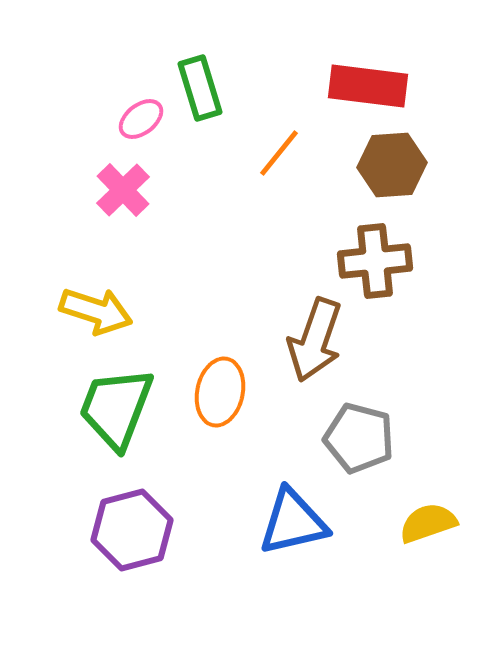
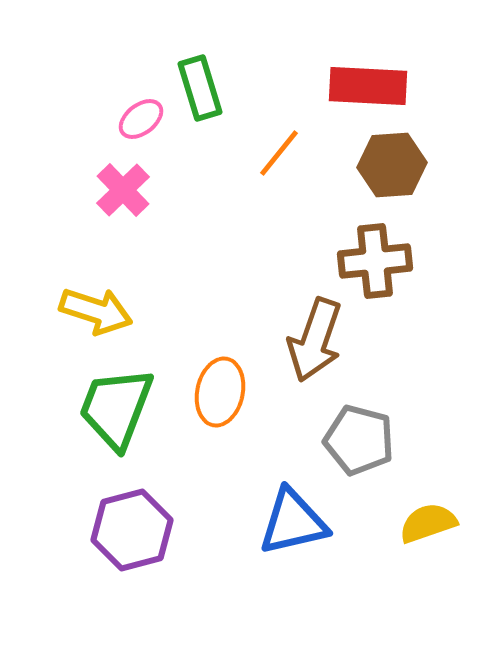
red rectangle: rotated 4 degrees counterclockwise
gray pentagon: moved 2 px down
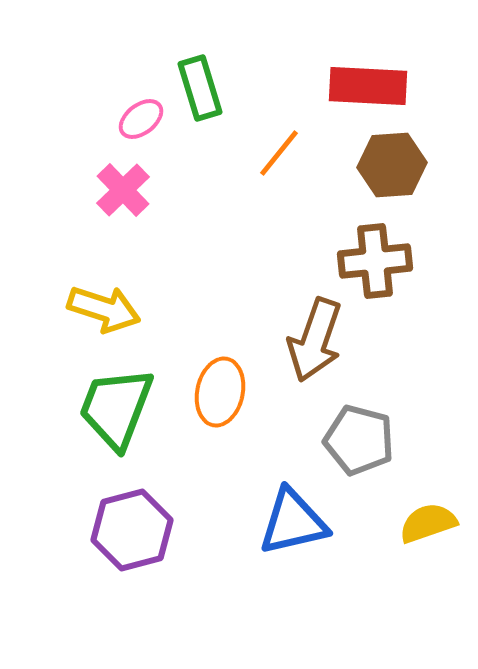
yellow arrow: moved 8 px right, 2 px up
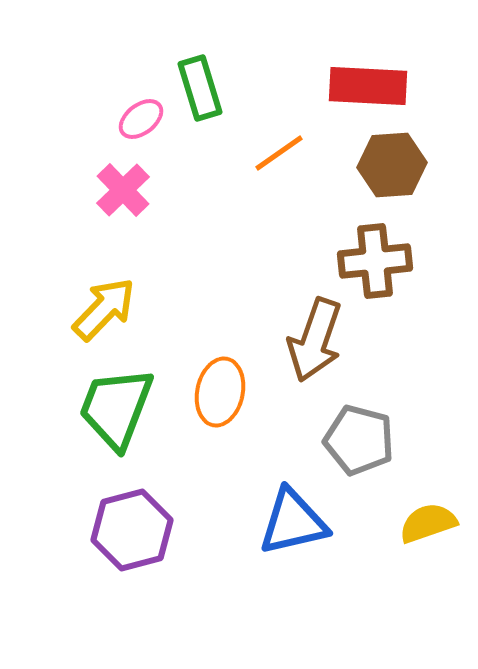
orange line: rotated 16 degrees clockwise
yellow arrow: rotated 64 degrees counterclockwise
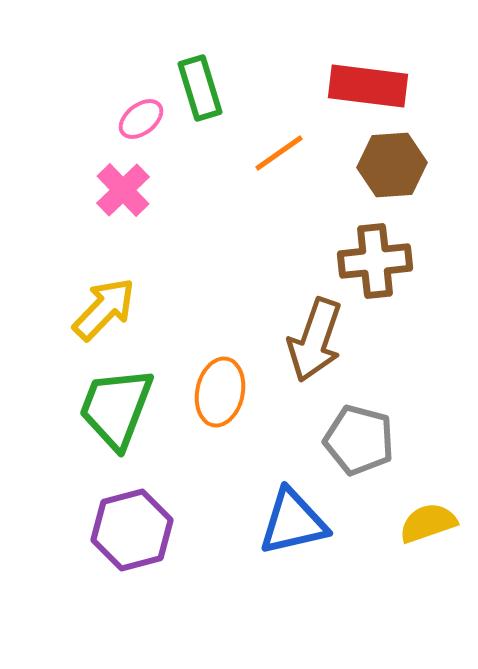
red rectangle: rotated 4 degrees clockwise
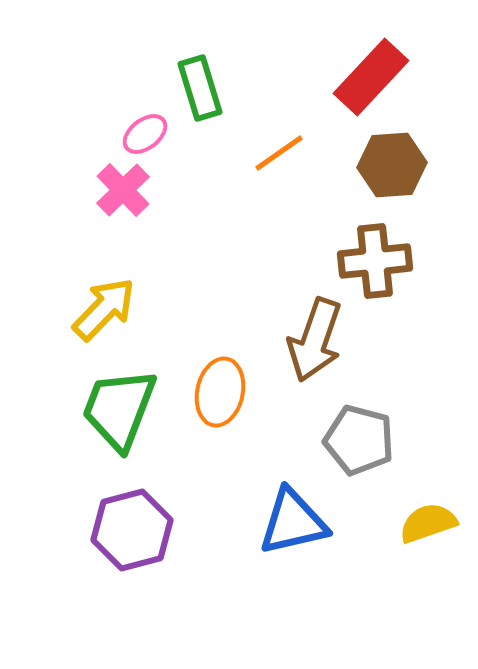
red rectangle: moved 3 px right, 9 px up; rotated 54 degrees counterclockwise
pink ellipse: moved 4 px right, 15 px down
green trapezoid: moved 3 px right, 1 px down
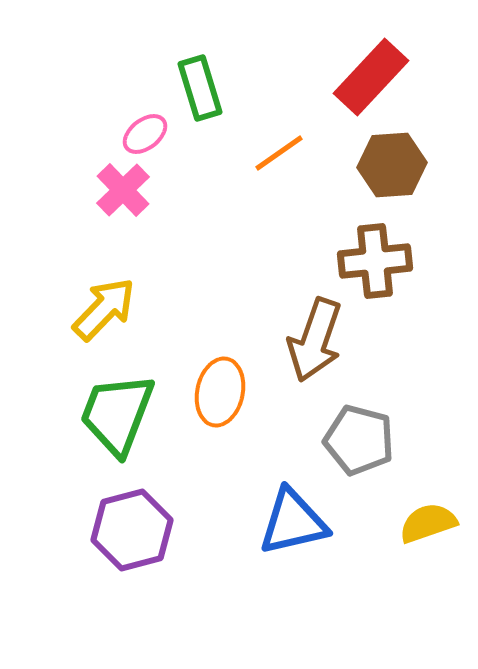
green trapezoid: moved 2 px left, 5 px down
